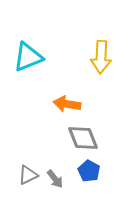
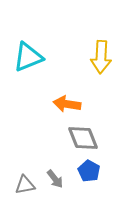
gray triangle: moved 3 px left, 10 px down; rotated 15 degrees clockwise
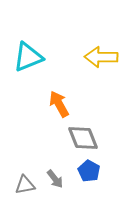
yellow arrow: rotated 88 degrees clockwise
orange arrow: moved 8 px left; rotated 52 degrees clockwise
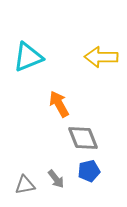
blue pentagon: rotated 30 degrees clockwise
gray arrow: moved 1 px right
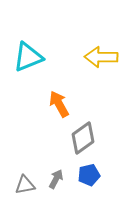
gray diamond: rotated 76 degrees clockwise
blue pentagon: moved 4 px down
gray arrow: rotated 114 degrees counterclockwise
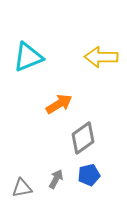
orange arrow: rotated 88 degrees clockwise
gray triangle: moved 3 px left, 3 px down
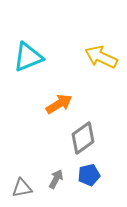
yellow arrow: rotated 24 degrees clockwise
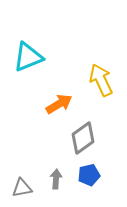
yellow arrow: moved 23 px down; rotated 40 degrees clockwise
gray arrow: rotated 24 degrees counterclockwise
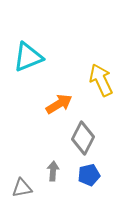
gray diamond: rotated 28 degrees counterclockwise
gray arrow: moved 3 px left, 8 px up
